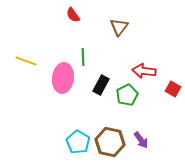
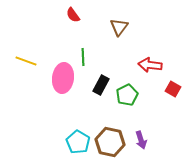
red arrow: moved 6 px right, 6 px up
purple arrow: rotated 18 degrees clockwise
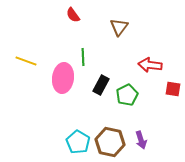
red square: rotated 21 degrees counterclockwise
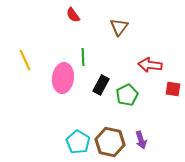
yellow line: moved 1 px left, 1 px up; rotated 45 degrees clockwise
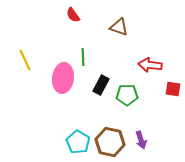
brown triangle: rotated 48 degrees counterclockwise
green pentagon: rotated 25 degrees clockwise
